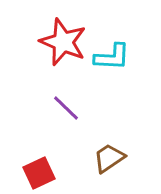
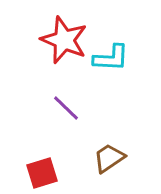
red star: moved 1 px right, 2 px up
cyan L-shape: moved 1 px left, 1 px down
red square: moved 3 px right; rotated 8 degrees clockwise
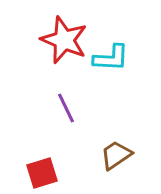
purple line: rotated 20 degrees clockwise
brown trapezoid: moved 7 px right, 3 px up
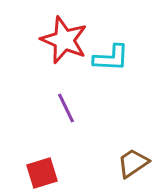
brown trapezoid: moved 17 px right, 8 px down
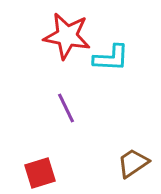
red star: moved 3 px right, 4 px up; rotated 12 degrees counterclockwise
red square: moved 2 px left
